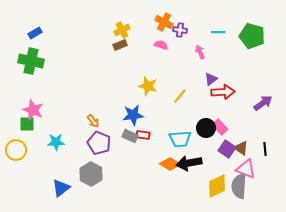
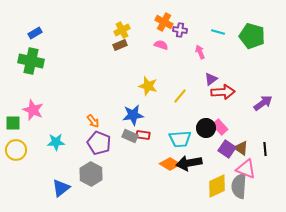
cyan line: rotated 16 degrees clockwise
green square: moved 14 px left, 1 px up
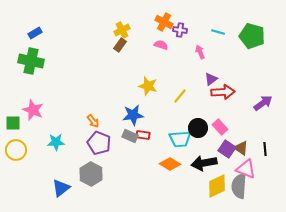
brown rectangle: rotated 32 degrees counterclockwise
black circle: moved 8 px left
black arrow: moved 15 px right
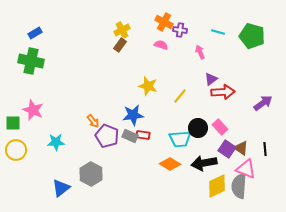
purple pentagon: moved 8 px right, 7 px up
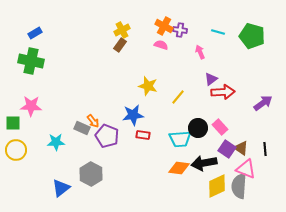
orange cross: moved 4 px down
yellow line: moved 2 px left, 1 px down
pink star: moved 2 px left, 4 px up; rotated 20 degrees counterclockwise
gray rectangle: moved 48 px left, 8 px up
orange diamond: moved 9 px right, 4 px down; rotated 25 degrees counterclockwise
